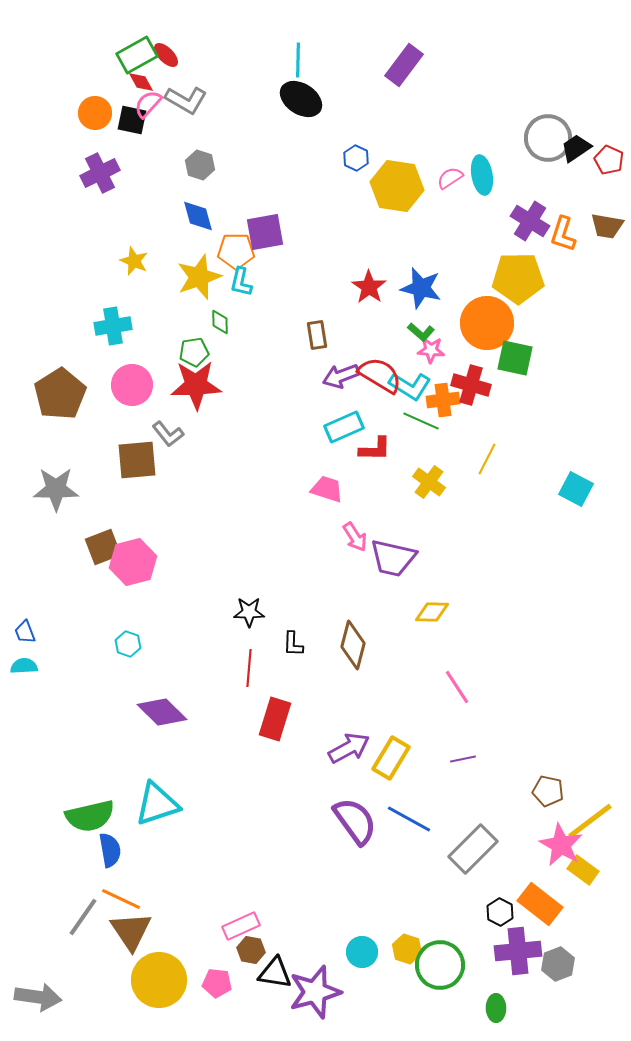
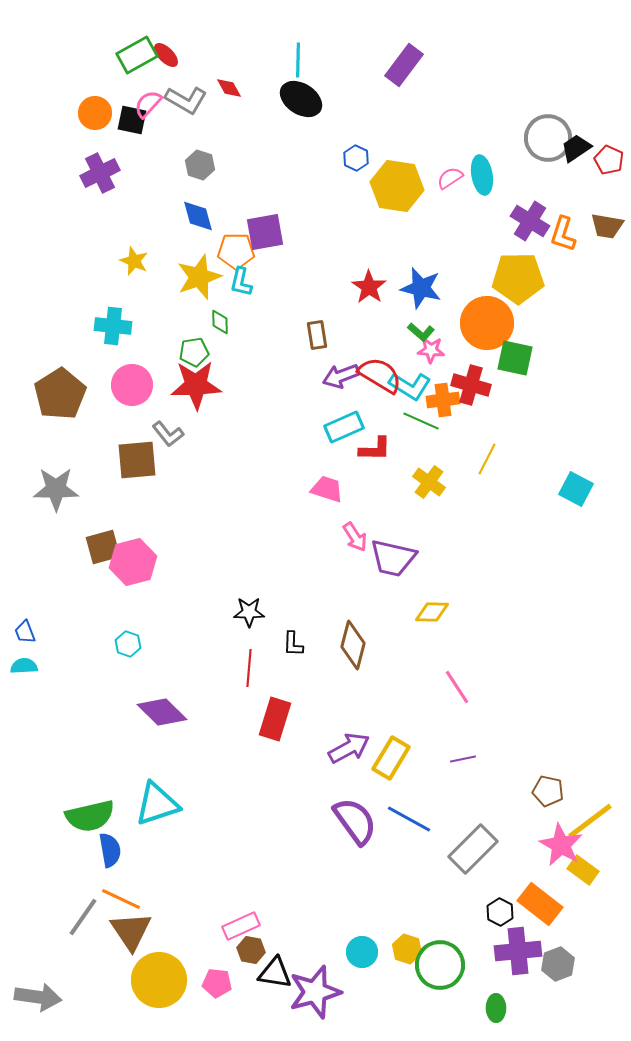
red diamond at (141, 82): moved 88 px right, 6 px down
cyan cross at (113, 326): rotated 15 degrees clockwise
brown square at (103, 547): rotated 6 degrees clockwise
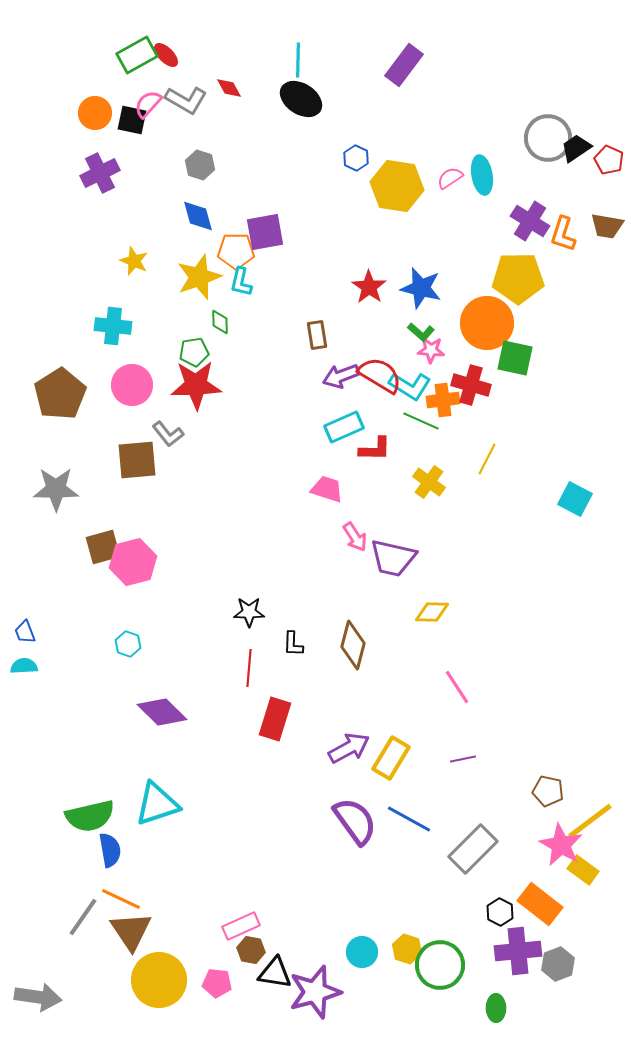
cyan square at (576, 489): moved 1 px left, 10 px down
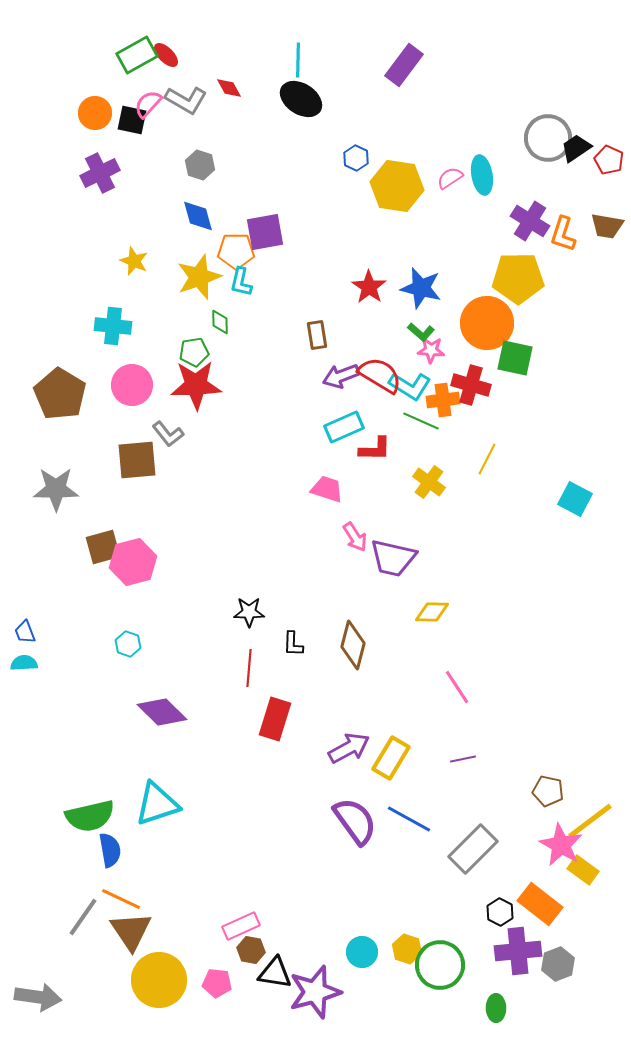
brown pentagon at (60, 394): rotated 9 degrees counterclockwise
cyan semicircle at (24, 666): moved 3 px up
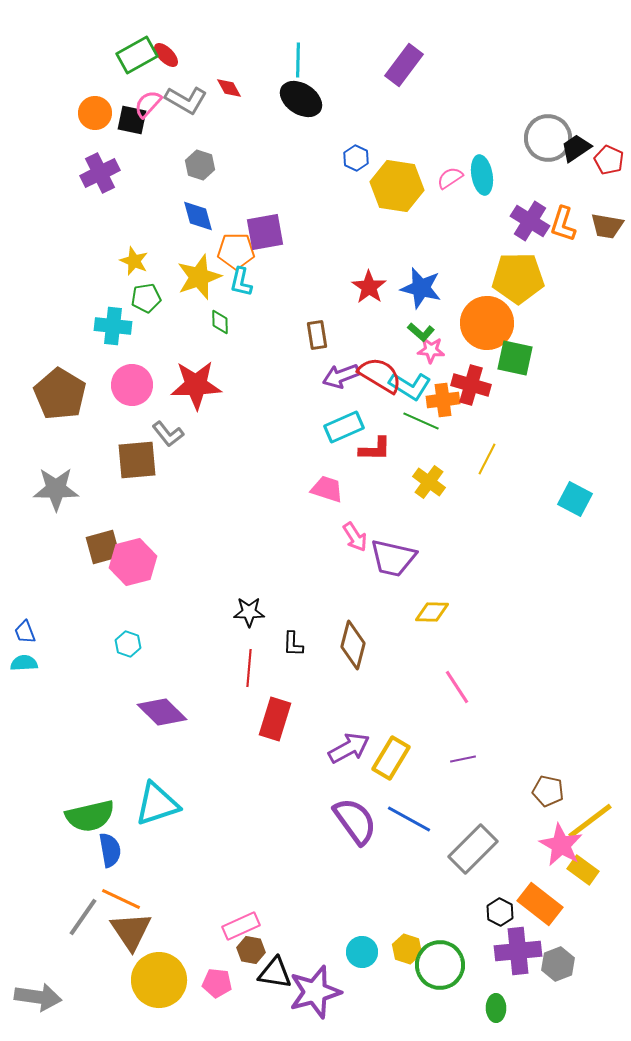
orange L-shape at (563, 234): moved 10 px up
green pentagon at (194, 352): moved 48 px left, 54 px up
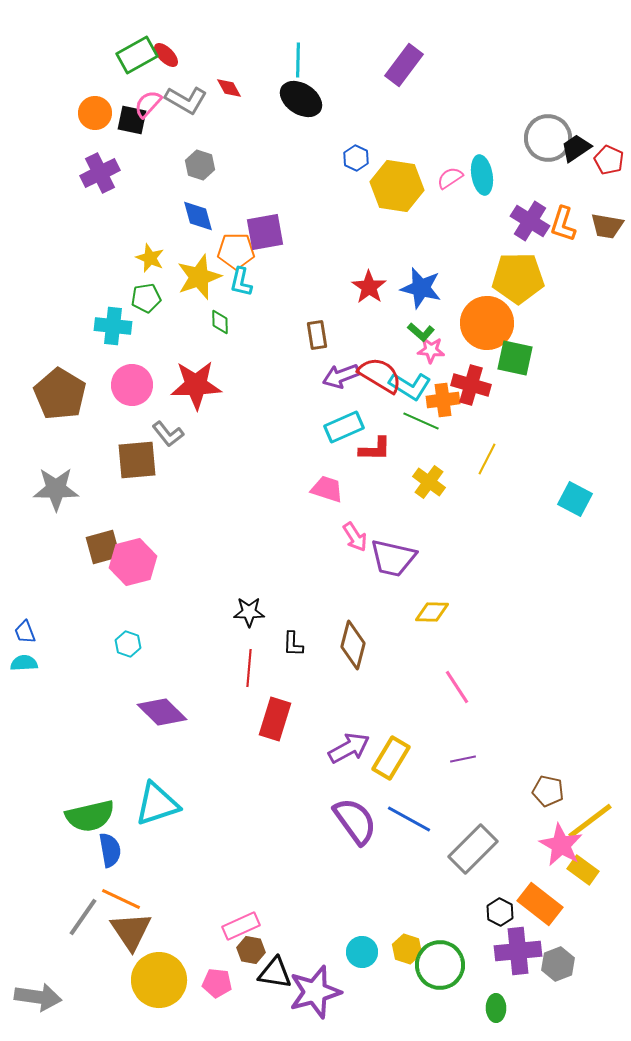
yellow star at (134, 261): moved 16 px right, 3 px up
